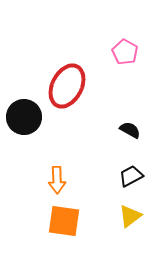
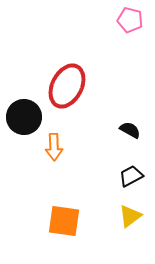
pink pentagon: moved 5 px right, 32 px up; rotated 15 degrees counterclockwise
orange arrow: moved 3 px left, 33 px up
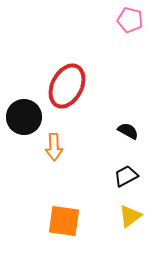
black semicircle: moved 2 px left, 1 px down
black trapezoid: moved 5 px left
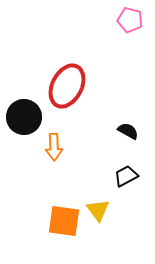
yellow triangle: moved 32 px left, 6 px up; rotated 30 degrees counterclockwise
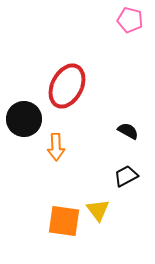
black circle: moved 2 px down
orange arrow: moved 2 px right
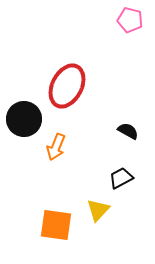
orange arrow: rotated 24 degrees clockwise
black trapezoid: moved 5 px left, 2 px down
yellow triangle: rotated 20 degrees clockwise
orange square: moved 8 px left, 4 px down
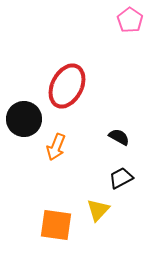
pink pentagon: rotated 20 degrees clockwise
black semicircle: moved 9 px left, 6 px down
